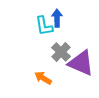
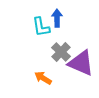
cyan L-shape: moved 3 px left, 1 px down
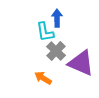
cyan L-shape: moved 4 px right, 5 px down
gray cross: moved 5 px left, 1 px up
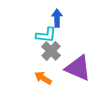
cyan L-shape: moved 1 px right, 3 px down; rotated 75 degrees counterclockwise
gray cross: moved 5 px left
purple triangle: moved 3 px left, 5 px down
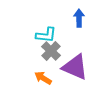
blue arrow: moved 22 px right
purple triangle: moved 3 px left, 1 px up
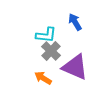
blue arrow: moved 4 px left, 4 px down; rotated 30 degrees counterclockwise
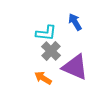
cyan L-shape: moved 2 px up
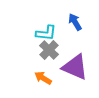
gray cross: moved 2 px left, 1 px up
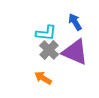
purple triangle: moved 15 px up
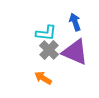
blue arrow: rotated 12 degrees clockwise
